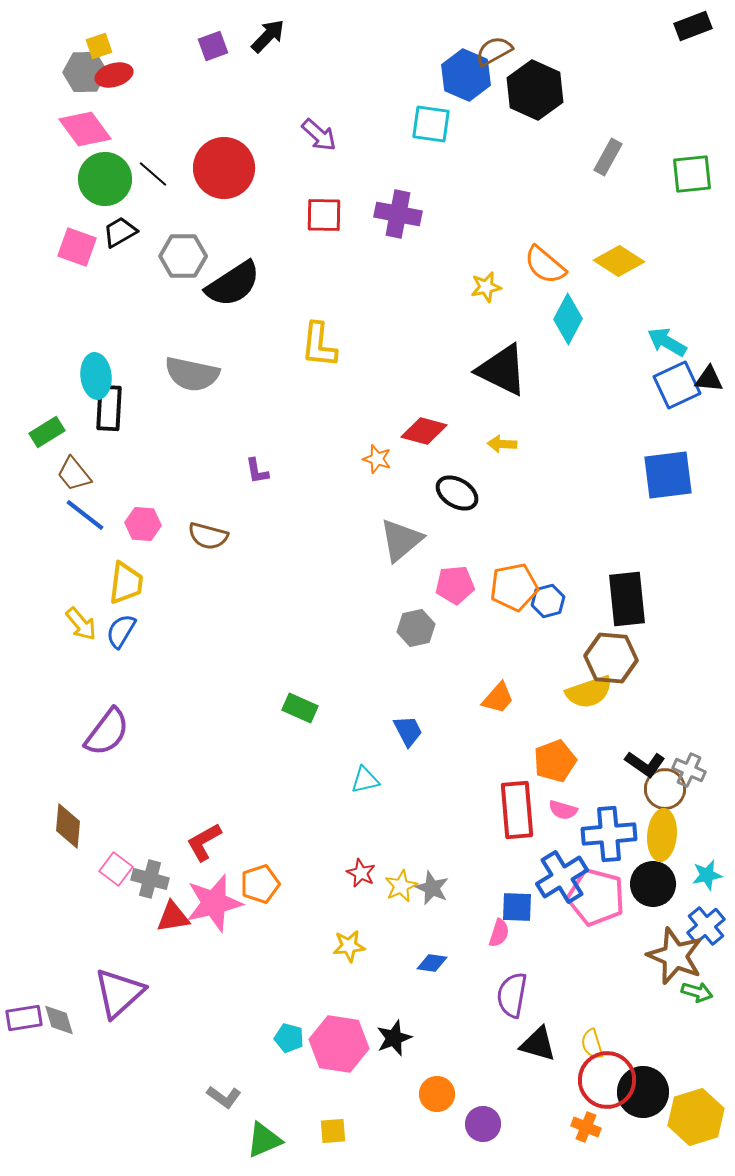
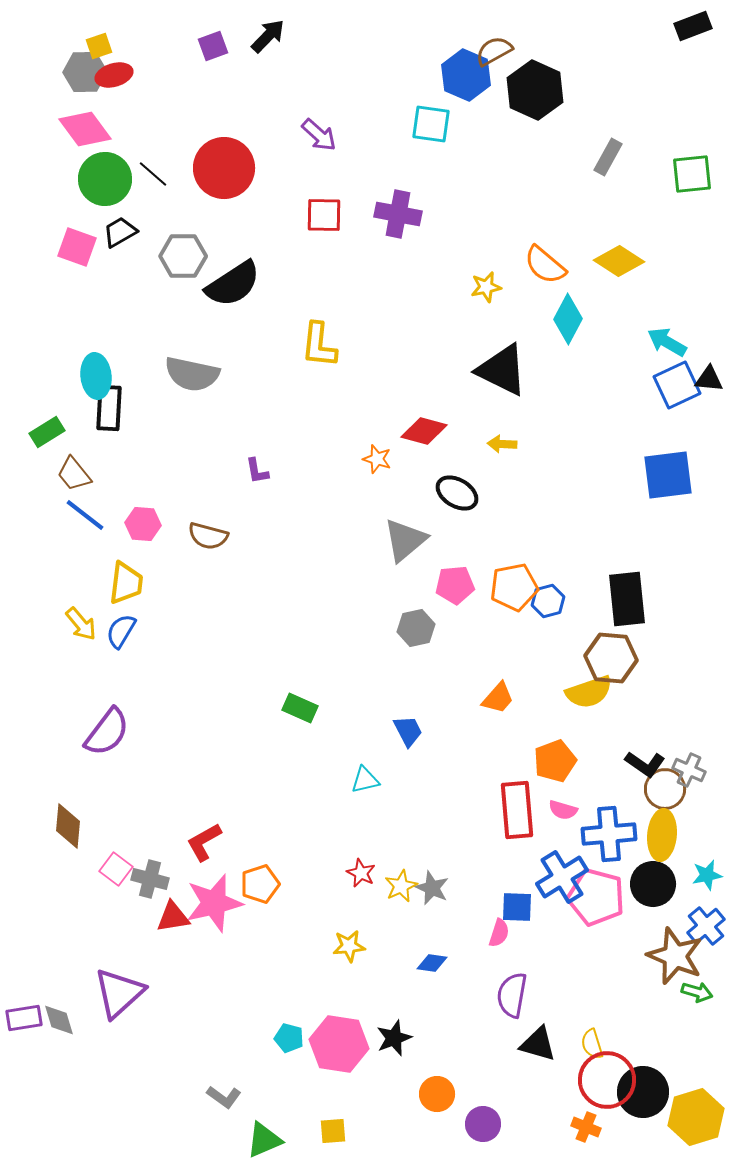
gray triangle at (401, 540): moved 4 px right
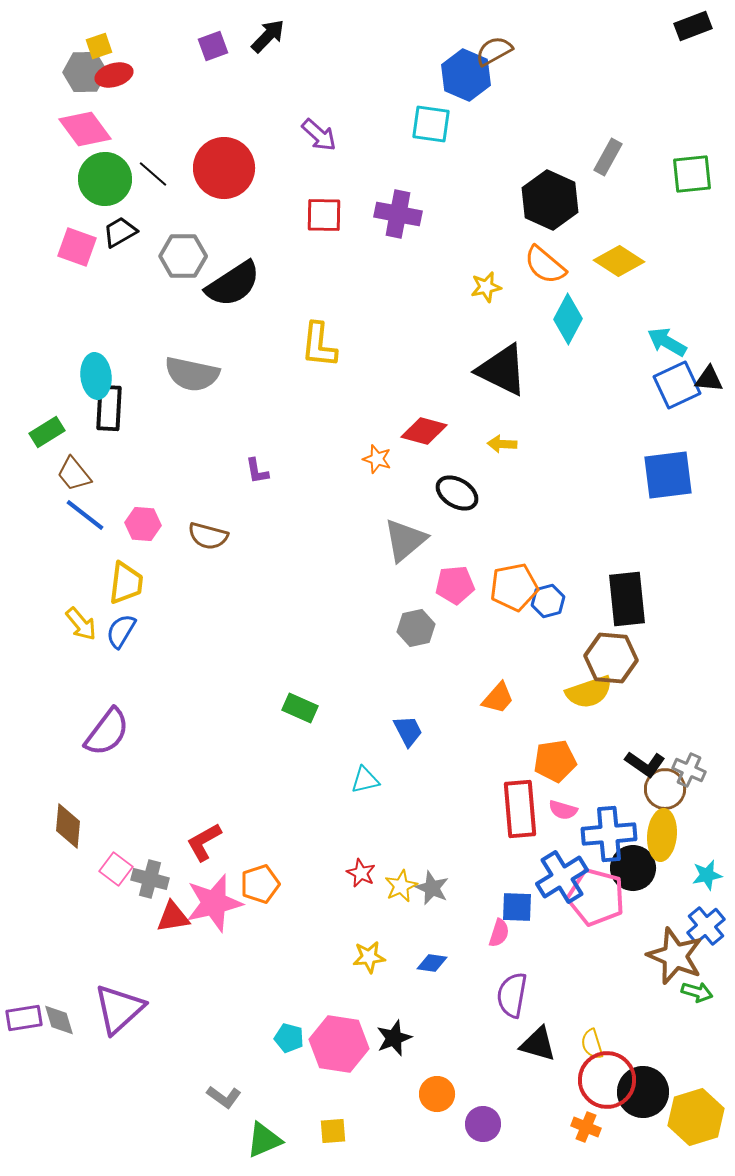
black hexagon at (535, 90): moved 15 px right, 110 px down
orange pentagon at (555, 761): rotated 12 degrees clockwise
red rectangle at (517, 810): moved 3 px right, 1 px up
black circle at (653, 884): moved 20 px left, 16 px up
yellow star at (349, 946): moved 20 px right, 11 px down
purple triangle at (119, 993): moved 16 px down
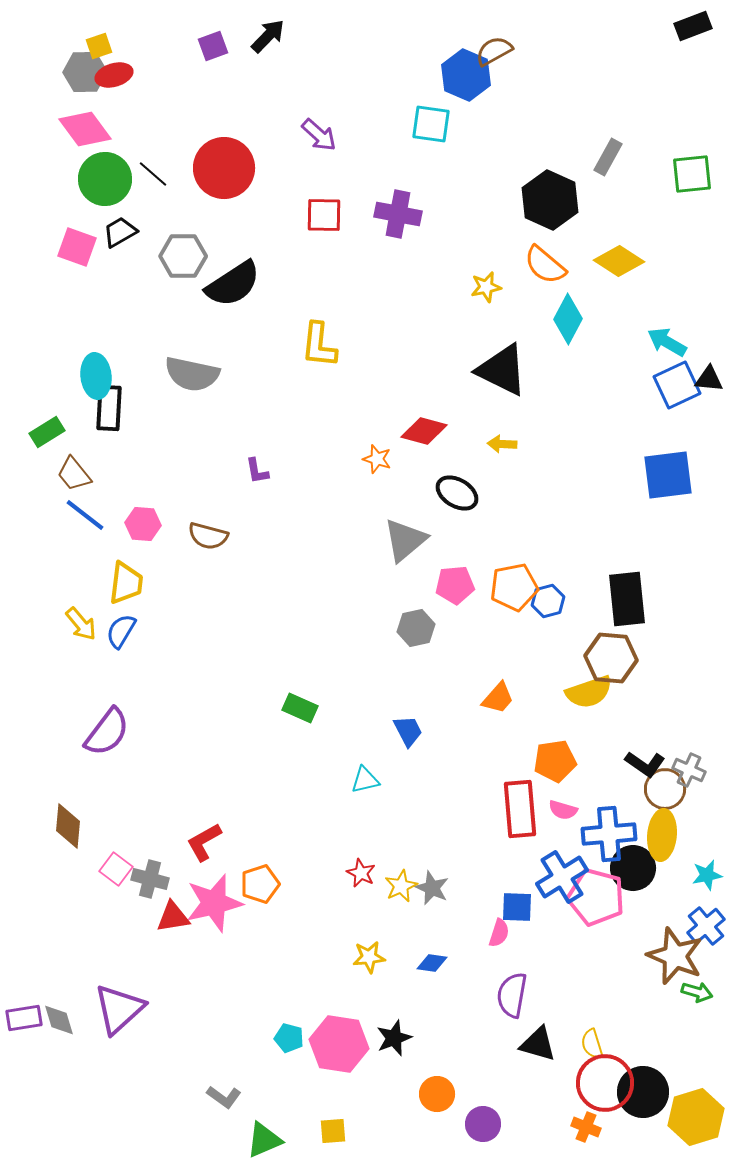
red circle at (607, 1080): moved 2 px left, 3 px down
